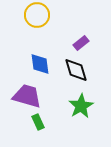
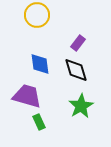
purple rectangle: moved 3 px left; rotated 14 degrees counterclockwise
green rectangle: moved 1 px right
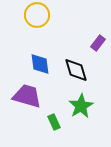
purple rectangle: moved 20 px right
green rectangle: moved 15 px right
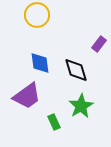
purple rectangle: moved 1 px right, 1 px down
blue diamond: moved 1 px up
purple trapezoid: rotated 128 degrees clockwise
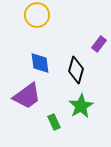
black diamond: rotated 32 degrees clockwise
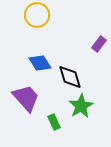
blue diamond: rotated 25 degrees counterclockwise
black diamond: moved 6 px left, 7 px down; rotated 32 degrees counterclockwise
purple trapezoid: moved 1 px left, 2 px down; rotated 96 degrees counterclockwise
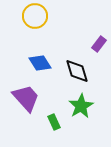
yellow circle: moved 2 px left, 1 px down
black diamond: moved 7 px right, 6 px up
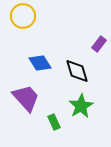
yellow circle: moved 12 px left
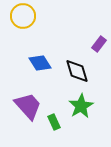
purple trapezoid: moved 2 px right, 8 px down
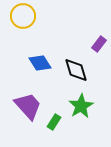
black diamond: moved 1 px left, 1 px up
green rectangle: rotated 56 degrees clockwise
